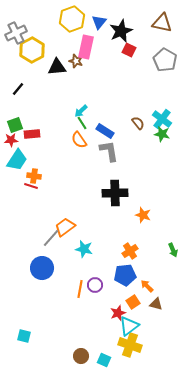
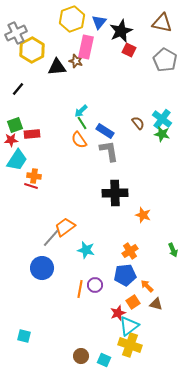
cyan star at (84, 249): moved 2 px right, 1 px down
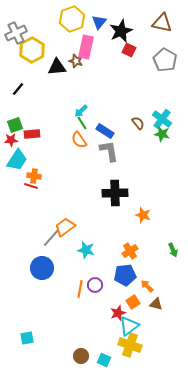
cyan square at (24, 336): moved 3 px right, 2 px down; rotated 24 degrees counterclockwise
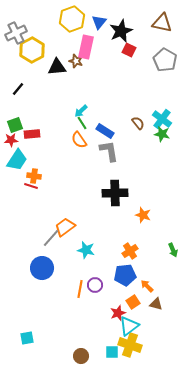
cyan square at (104, 360): moved 8 px right, 8 px up; rotated 24 degrees counterclockwise
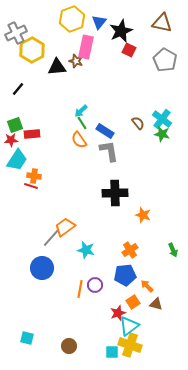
orange cross at (130, 251): moved 1 px up
cyan square at (27, 338): rotated 24 degrees clockwise
brown circle at (81, 356): moved 12 px left, 10 px up
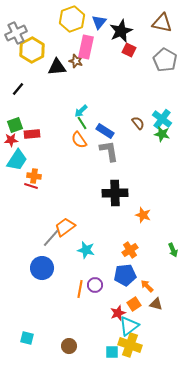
orange square at (133, 302): moved 1 px right, 2 px down
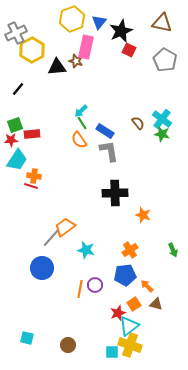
brown circle at (69, 346): moved 1 px left, 1 px up
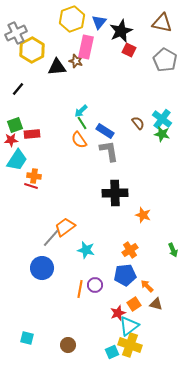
cyan square at (112, 352): rotated 24 degrees counterclockwise
